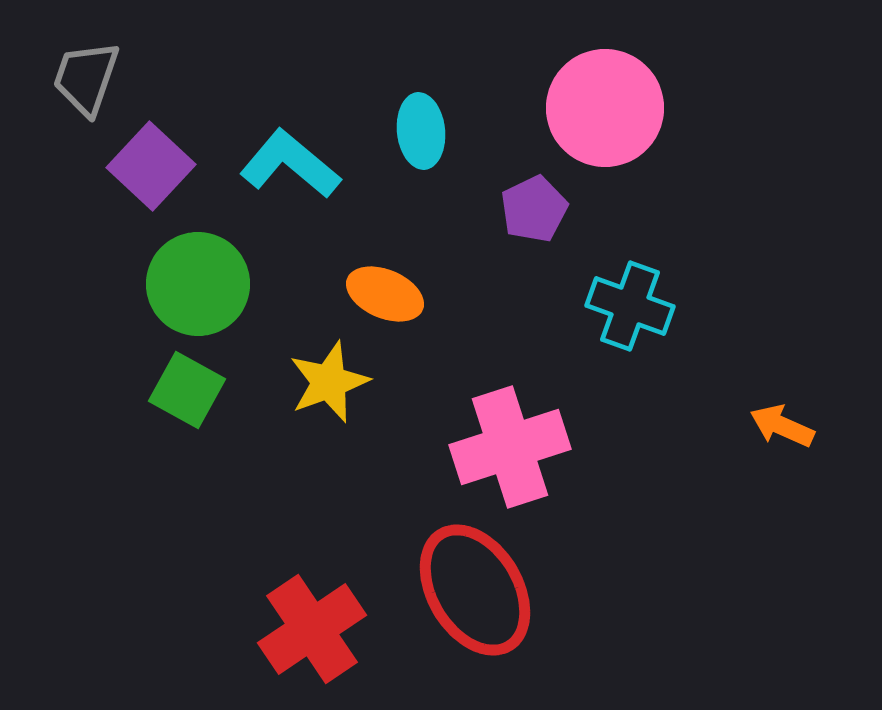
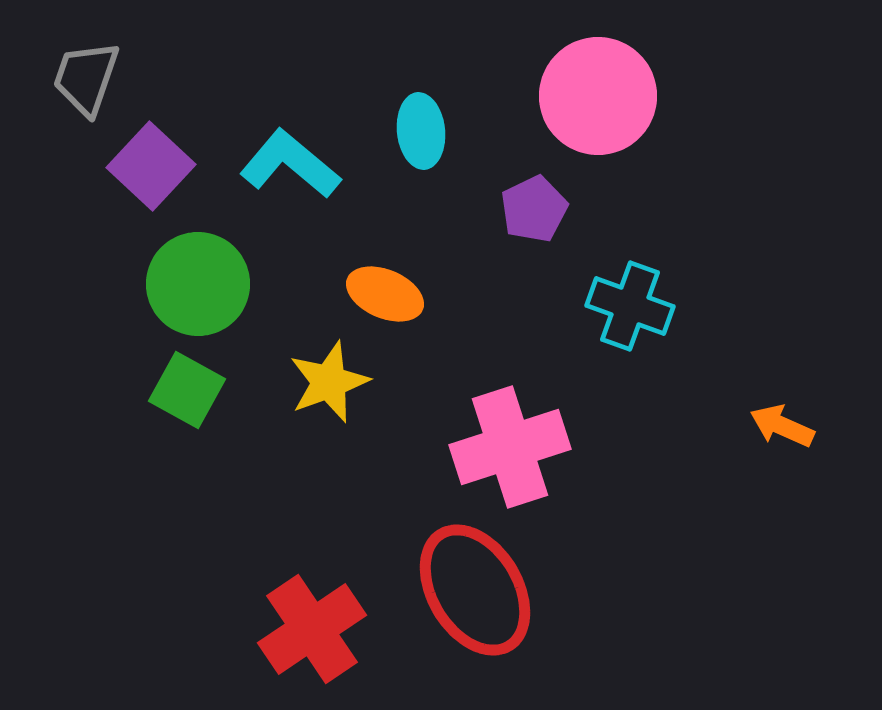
pink circle: moved 7 px left, 12 px up
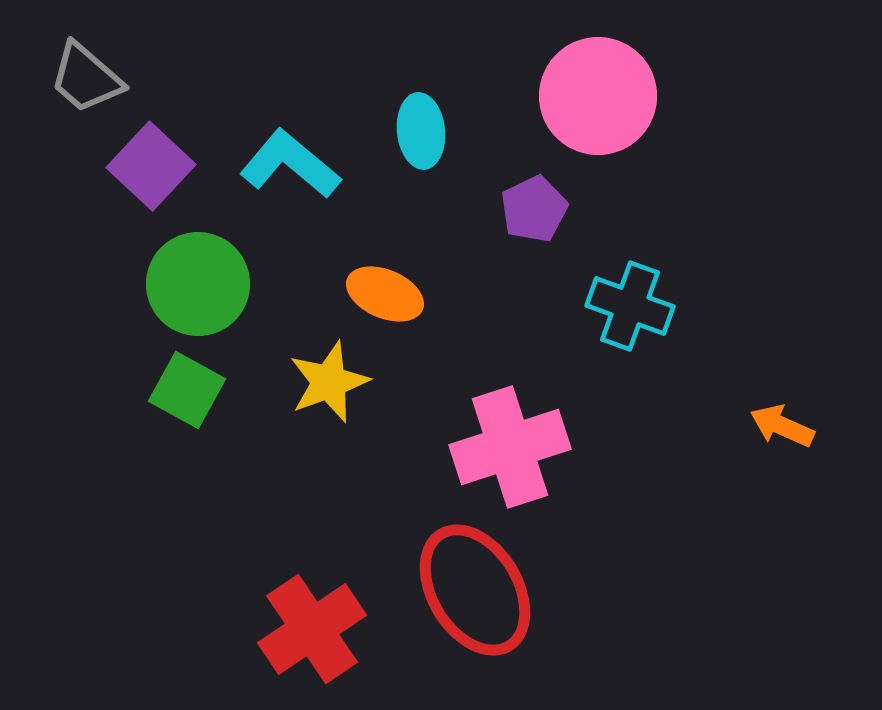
gray trapezoid: rotated 68 degrees counterclockwise
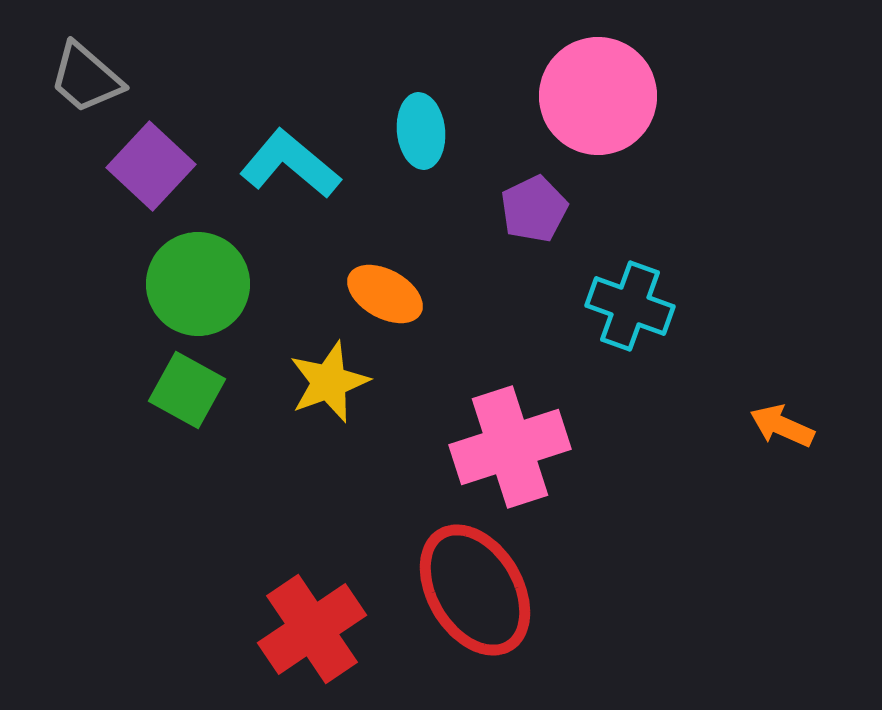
orange ellipse: rotated 6 degrees clockwise
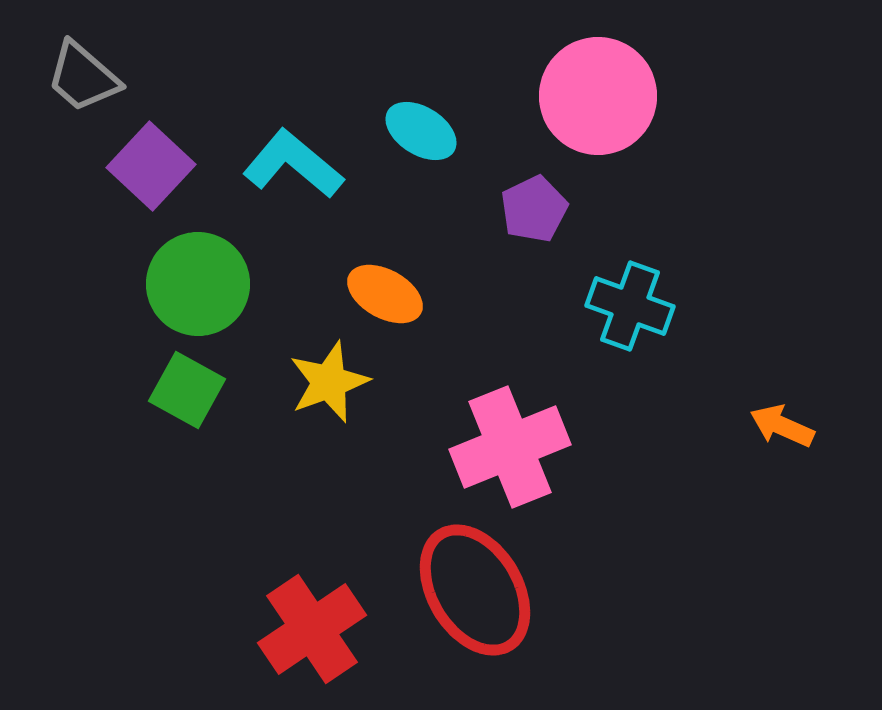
gray trapezoid: moved 3 px left, 1 px up
cyan ellipse: rotated 52 degrees counterclockwise
cyan L-shape: moved 3 px right
pink cross: rotated 4 degrees counterclockwise
